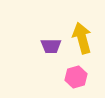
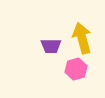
pink hexagon: moved 8 px up
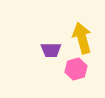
purple trapezoid: moved 4 px down
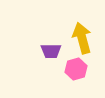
purple trapezoid: moved 1 px down
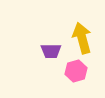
pink hexagon: moved 2 px down
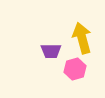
pink hexagon: moved 1 px left, 2 px up
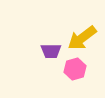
yellow arrow: rotated 112 degrees counterclockwise
